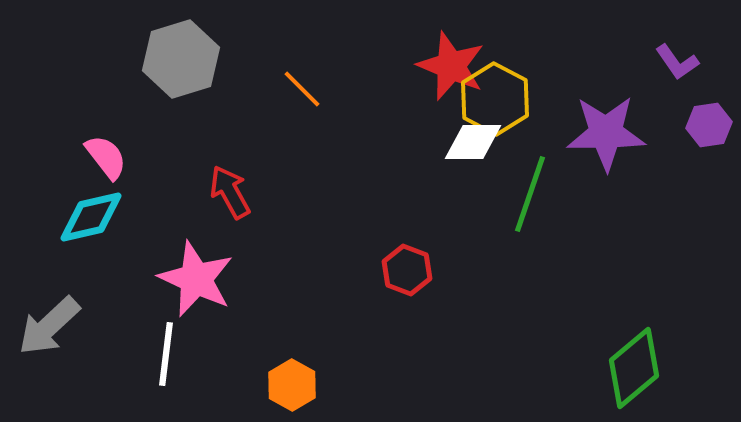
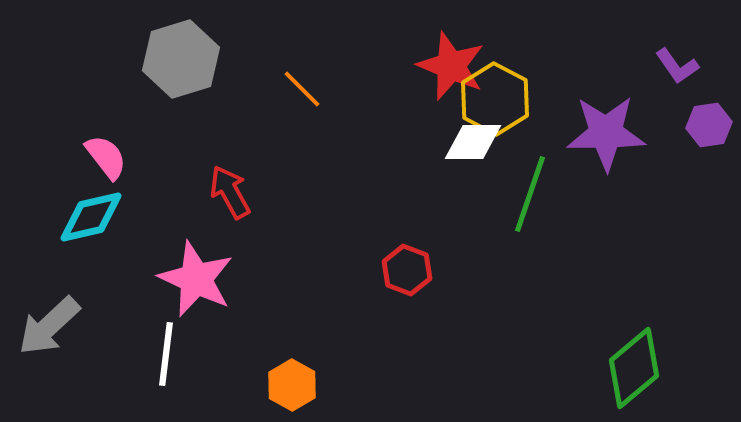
purple L-shape: moved 4 px down
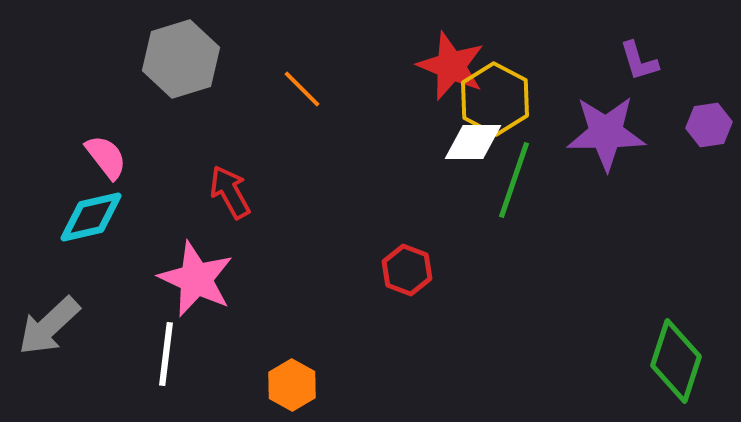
purple L-shape: moved 38 px left, 5 px up; rotated 18 degrees clockwise
green line: moved 16 px left, 14 px up
green diamond: moved 42 px right, 7 px up; rotated 32 degrees counterclockwise
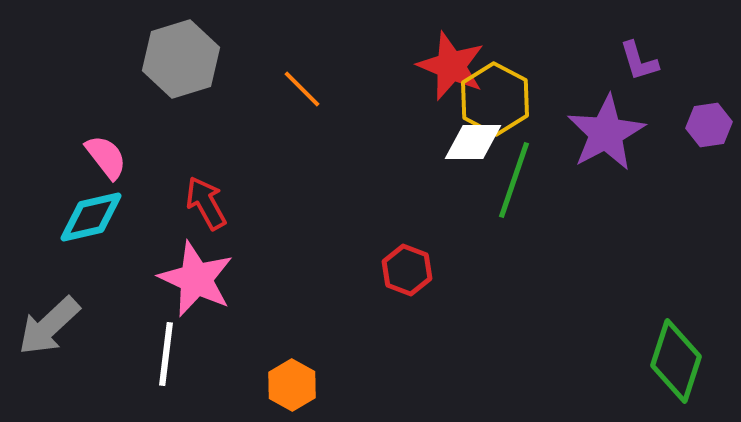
purple star: rotated 28 degrees counterclockwise
red arrow: moved 24 px left, 11 px down
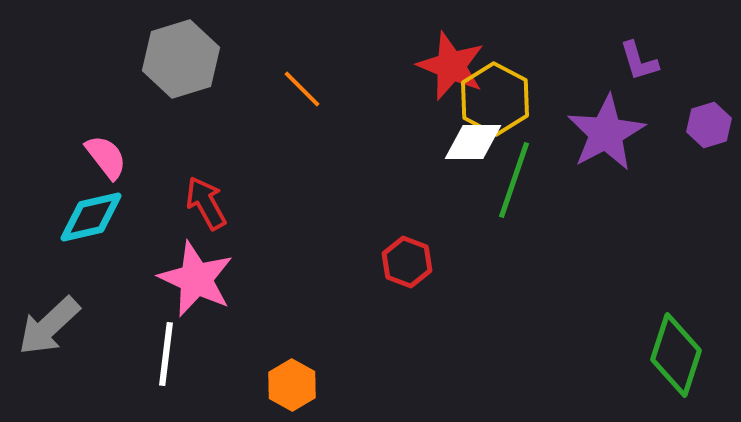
purple hexagon: rotated 9 degrees counterclockwise
red hexagon: moved 8 px up
green diamond: moved 6 px up
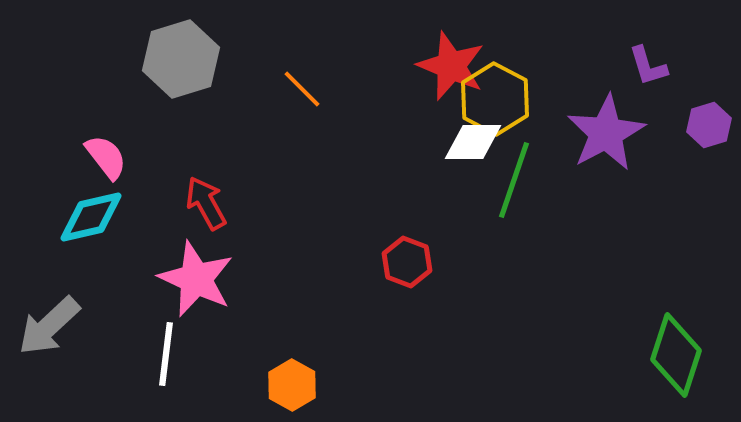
purple L-shape: moved 9 px right, 5 px down
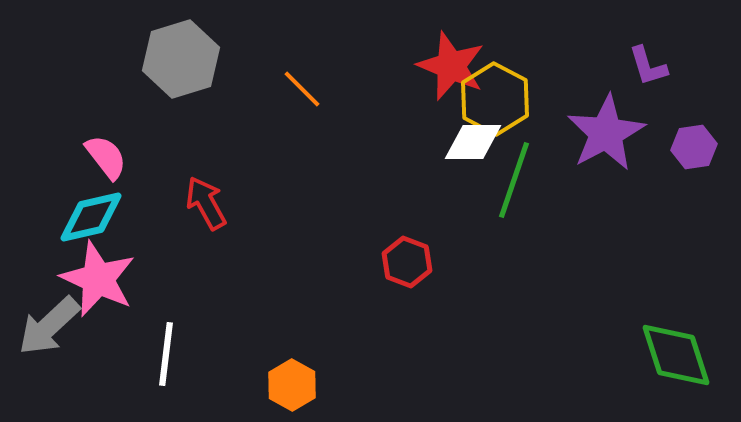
purple hexagon: moved 15 px left, 22 px down; rotated 9 degrees clockwise
pink star: moved 98 px left
green diamond: rotated 36 degrees counterclockwise
